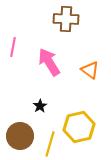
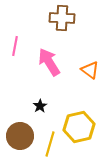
brown cross: moved 4 px left, 1 px up
pink line: moved 2 px right, 1 px up
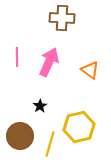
pink line: moved 2 px right, 11 px down; rotated 12 degrees counterclockwise
pink arrow: rotated 56 degrees clockwise
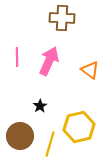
pink arrow: moved 1 px up
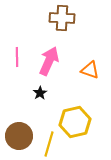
orange triangle: rotated 18 degrees counterclockwise
black star: moved 13 px up
yellow hexagon: moved 4 px left, 5 px up
brown circle: moved 1 px left
yellow line: moved 1 px left
